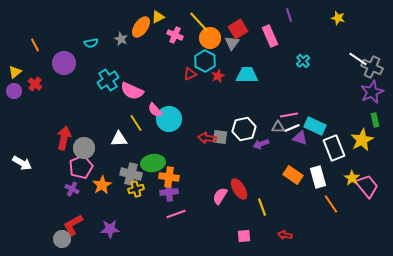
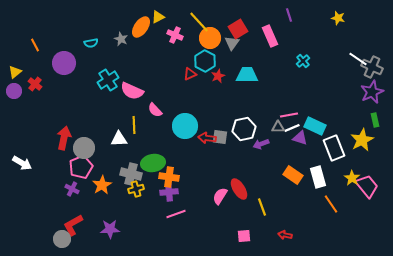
cyan circle at (169, 119): moved 16 px right, 7 px down
yellow line at (136, 123): moved 2 px left, 2 px down; rotated 30 degrees clockwise
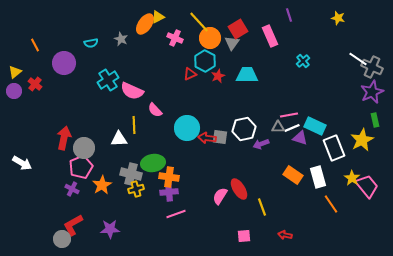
orange ellipse at (141, 27): moved 4 px right, 3 px up
pink cross at (175, 35): moved 3 px down
cyan circle at (185, 126): moved 2 px right, 2 px down
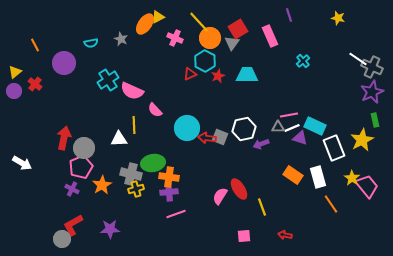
gray square at (220, 137): rotated 14 degrees clockwise
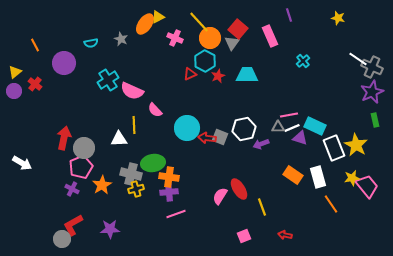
red square at (238, 29): rotated 18 degrees counterclockwise
yellow star at (362, 140): moved 6 px left, 5 px down; rotated 15 degrees counterclockwise
yellow star at (352, 178): rotated 28 degrees clockwise
pink square at (244, 236): rotated 16 degrees counterclockwise
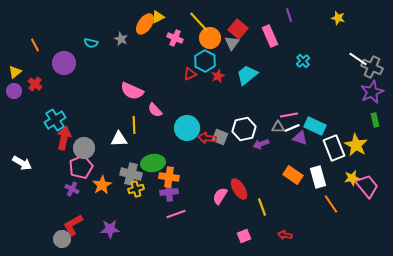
cyan semicircle at (91, 43): rotated 24 degrees clockwise
cyan trapezoid at (247, 75): rotated 40 degrees counterclockwise
cyan cross at (108, 80): moved 53 px left, 40 px down
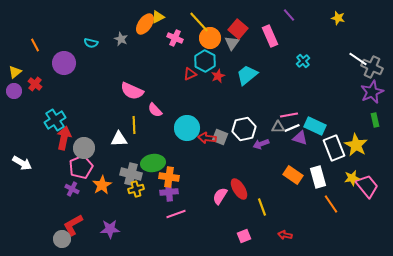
purple line at (289, 15): rotated 24 degrees counterclockwise
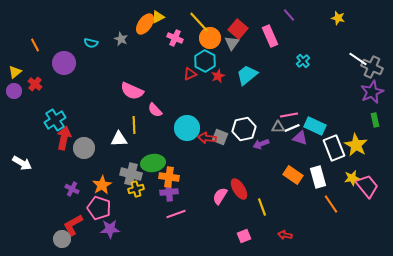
pink pentagon at (81, 167): moved 18 px right, 41 px down; rotated 30 degrees counterclockwise
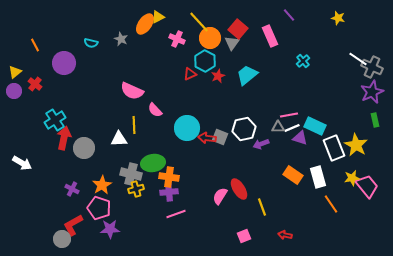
pink cross at (175, 38): moved 2 px right, 1 px down
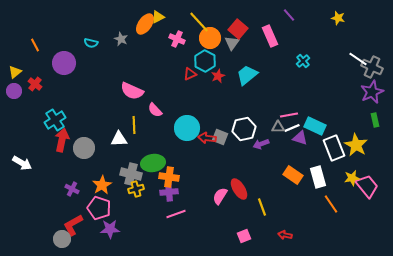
red arrow at (64, 138): moved 2 px left, 2 px down
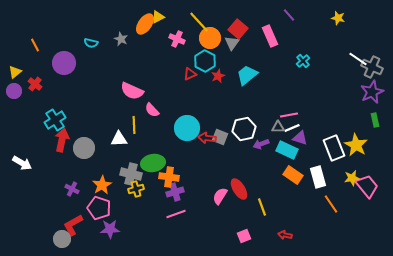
pink semicircle at (155, 110): moved 3 px left
cyan rectangle at (315, 126): moved 28 px left, 24 px down
purple cross at (169, 192): moved 6 px right; rotated 12 degrees counterclockwise
